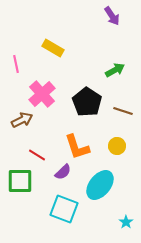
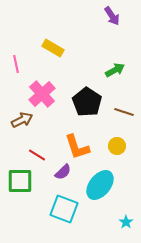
brown line: moved 1 px right, 1 px down
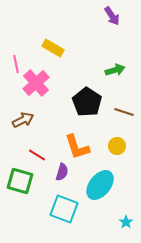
green arrow: rotated 12 degrees clockwise
pink cross: moved 6 px left, 11 px up
brown arrow: moved 1 px right
purple semicircle: moved 1 px left; rotated 30 degrees counterclockwise
green square: rotated 16 degrees clockwise
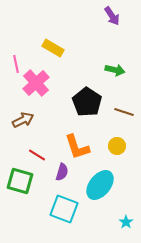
green arrow: rotated 30 degrees clockwise
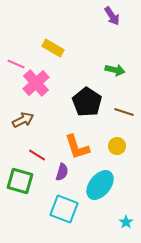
pink line: rotated 54 degrees counterclockwise
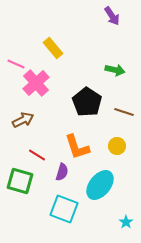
yellow rectangle: rotated 20 degrees clockwise
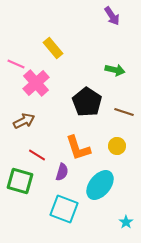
brown arrow: moved 1 px right, 1 px down
orange L-shape: moved 1 px right, 1 px down
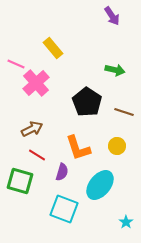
brown arrow: moved 8 px right, 8 px down
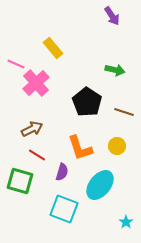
orange L-shape: moved 2 px right
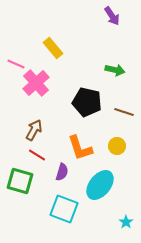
black pentagon: rotated 20 degrees counterclockwise
brown arrow: moved 2 px right, 1 px down; rotated 35 degrees counterclockwise
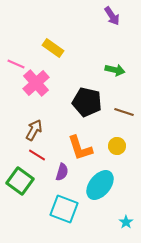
yellow rectangle: rotated 15 degrees counterclockwise
green square: rotated 20 degrees clockwise
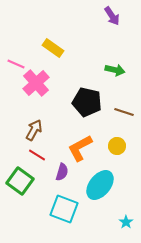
orange L-shape: rotated 80 degrees clockwise
